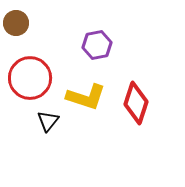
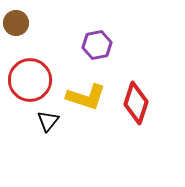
red circle: moved 2 px down
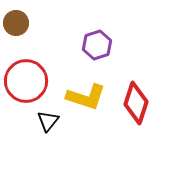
purple hexagon: rotated 8 degrees counterclockwise
red circle: moved 4 px left, 1 px down
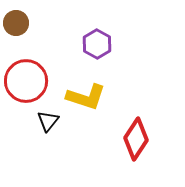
purple hexagon: moved 1 px up; rotated 12 degrees counterclockwise
red diamond: moved 36 px down; rotated 15 degrees clockwise
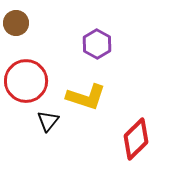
red diamond: rotated 12 degrees clockwise
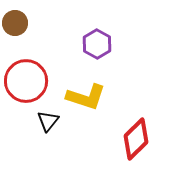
brown circle: moved 1 px left
